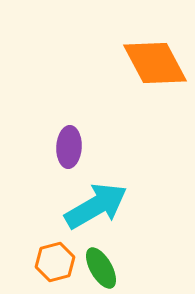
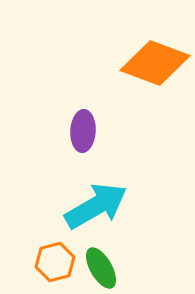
orange diamond: rotated 42 degrees counterclockwise
purple ellipse: moved 14 px right, 16 px up
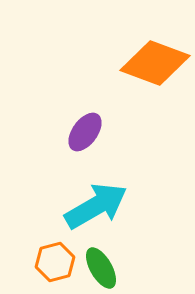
purple ellipse: moved 2 px right, 1 px down; rotated 33 degrees clockwise
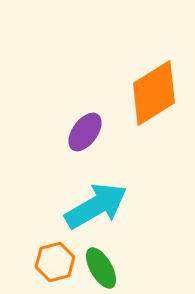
orange diamond: moved 1 px left, 30 px down; rotated 52 degrees counterclockwise
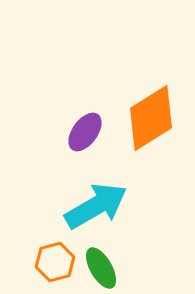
orange diamond: moved 3 px left, 25 px down
